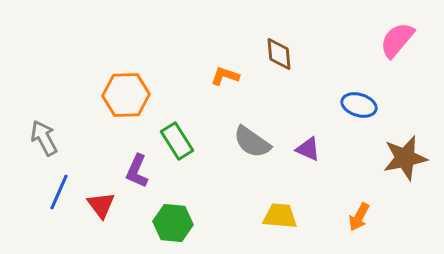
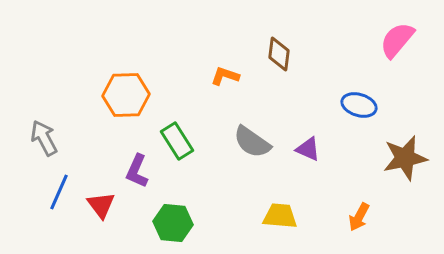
brown diamond: rotated 12 degrees clockwise
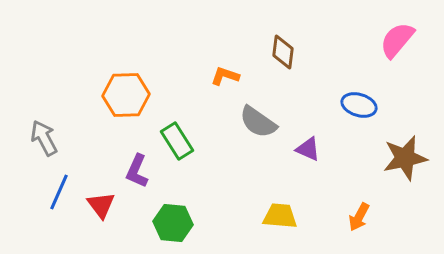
brown diamond: moved 4 px right, 2 px up
gray semicircle: moved 6 px right, 20 px up
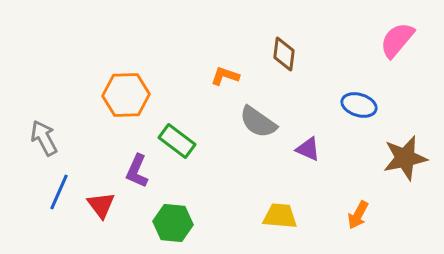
brown diamond: moved 1 px right, 2 px down
green rectangle: rotated 21 degrees counterclockwise
orange arrow: moved 1 px left, 2 px up
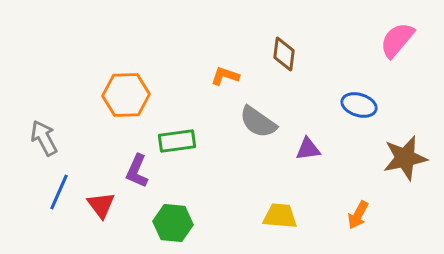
green rectangle: rotated 45 degrees counterclockwise
purple triangle: rotated 32 degrees counterclockwise
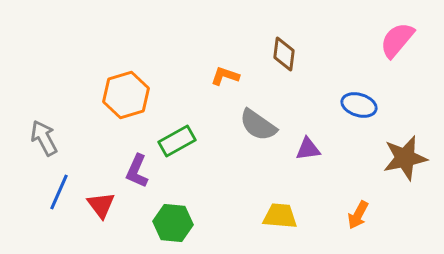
orange hexagon: rotated 15 degrees counterclockwise
gray semicircle: moved 3 px down
green rectangle: rotated 21 degrees counterclockwise
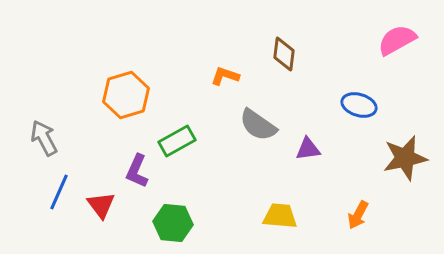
pink semicircle: rotated 21 degrees clockwise
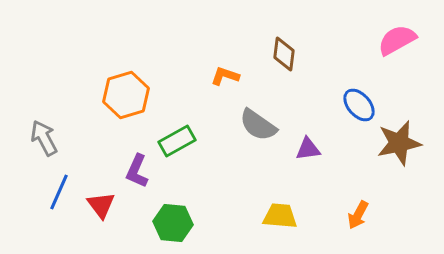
blue ellipse: rotated 32 degrees clockwise
brown star: moved 6 px left, 15 px up
